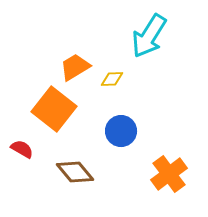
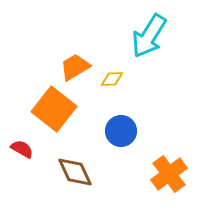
brown diamond: rotated 15 degrees clockwise
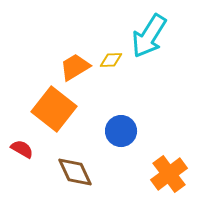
yellow diamond: moved 1 px left, 19 px up
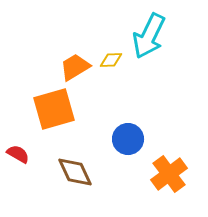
cyan arrow: rotated 6 degrees counterclockwise
orange square: rotated 36 degrees clockwise
blue circle: moved 7 px right, 8 px down
red semicircle: moved 4 px left, 5 px down
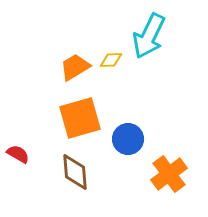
orange square: moved 26 px right, 9 px down
brown diamond: rotated 21 degrees clockwise
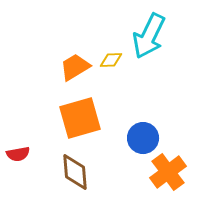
blue circle: moved 15 px right, 1 px up
red semicircle: rotated 140 degrees clockwise
orange cross: moved 1 px left, 2 px up
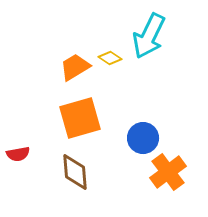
yellow diamond: moved 1 px left, 2 px up; rotated 35 degrees clockwise
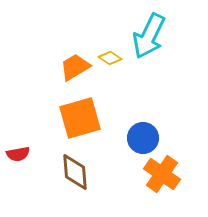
orange cross: moved 6 px left, 2 px down; rotated 18 degrees counterclockwise
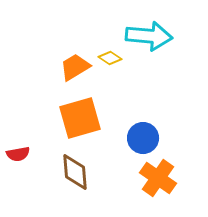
cyan arrow: rotated 111 degrees counterclockwise
orange cross: moved 4 px left, 4 px down
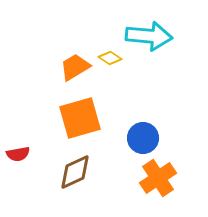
brown diamond: rotated 69 degrees clockwise
orange cross: rotated 21 degrees clockwise
